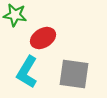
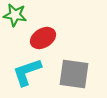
cyan L-shape: rotated 40 degrees clockwise
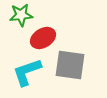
green star: moved 6 px right; rotated 15 degrees counterclockwise
gray square: moved 4 px left, 9 px up
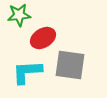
green star: moved 2 px left
cyan L-shape: rotated 16 degrees clockwise
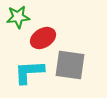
green star: moved 1 px left, 2 px down
cyan L-shape: moved 2 px right
